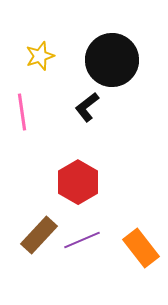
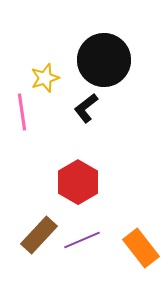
yellow star: moved 5 px right, 22 px down
black circle: moved 8 px left
black L-shape: moved 1 px left, 1 px down
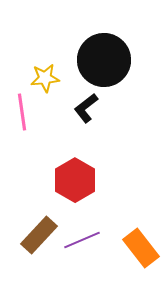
yellow star: rotated 12 degrees clockwise
red hexagon: moved 3 px left, 2 px up
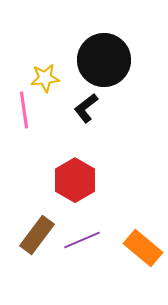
pink line: moved 2 px right, 2 px up
brown rectangle: moved 2 px left; rotated 6 degrees counterclockwise
orange rectangle: moved 2 px right; rotated 12 degrees counterclockwise
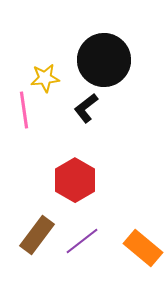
purple line: moved 1 px down; rotated 15 degrees counterclockwise
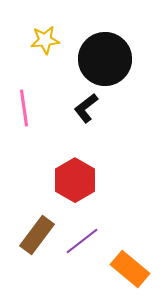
black circle: moved 1 px right, 1 px up
yellow star: moved 38 px up
pink line: moved 2 px up
orange rectangle: moved 13 px left, 21 px down
